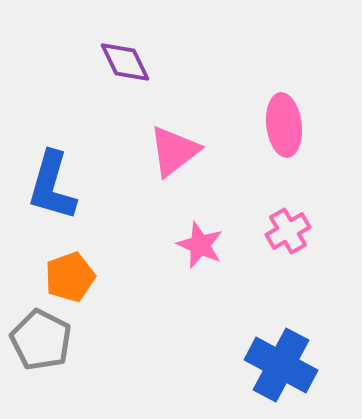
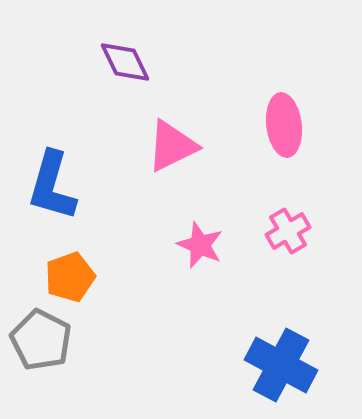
pink triangle: moved 2 px left, 5 px up; rotated 12 degrees clockwise
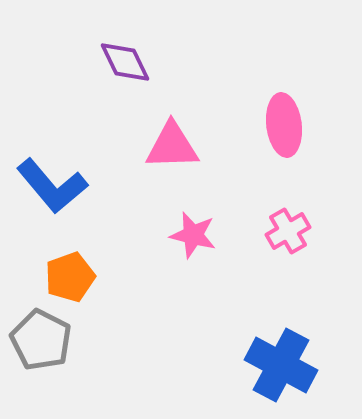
pink triangle: rotated 24 degrees clockwise
blue L-shape: rotated 56 degrees counterclockwise
pink star: moved 7 px left, 10 px up; rotated 9 degrees counterclockwise
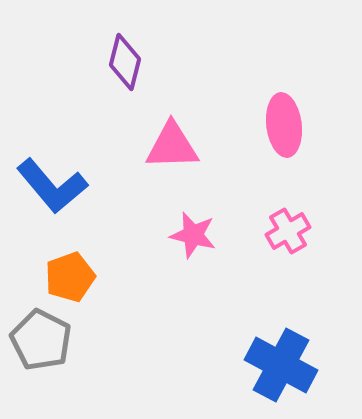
purple diamond: rotated 40 degrees clockwise
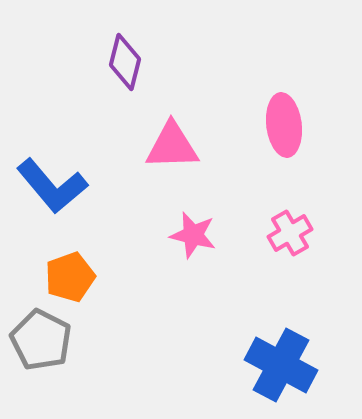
pink cross: moved 2 px right, 2 px down
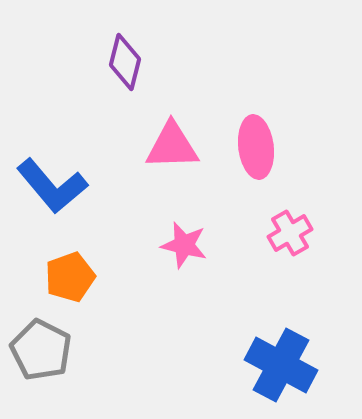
pink ellipse: moved 28 px left, 22 px down
pink star: moved 9 px left, 10 px down
gray pentagon: moved 10 px down
